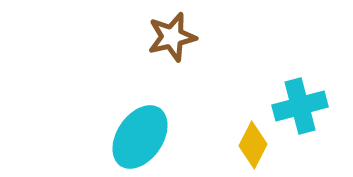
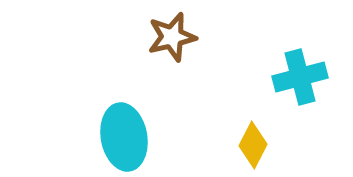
cyan cross: moved 29 px up
cyan ellipse: moved 16 px left; rotated 44 degrees counterclockwise
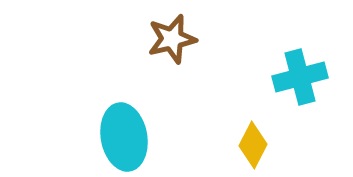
brown star: moved 2 px down
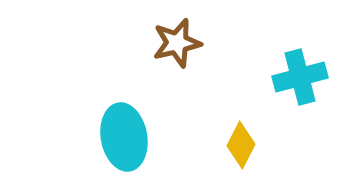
brown star: moved 5 px right, 4 px down
yellow diamond: moved 12 px left
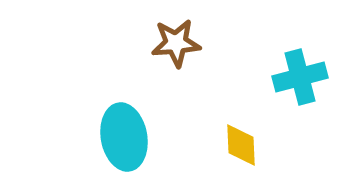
brown star: moved 1 px left; rotated 9 degrees clockwise
yellow diamond: rotated 30 degrees counterclockwise
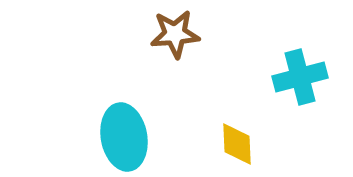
brown star: moved 1 px left, 9 px up
yellow diamond: moved 4 px left, 1 px up
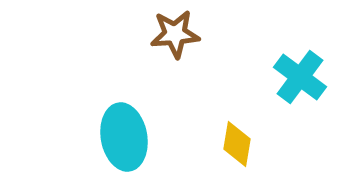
cyan cross: rotated 38 degrees counterclockwise
yellow diamond: rotated 12 degrees clockwise
